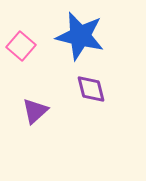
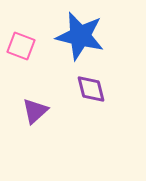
pink square: rotated 20 degrees counterclockwise
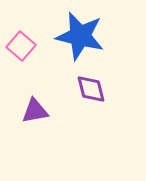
pink square: rotated 20 degrees clockwise
purple triangle: rotated 32 degrees clockwise
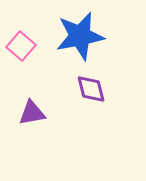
blue star: rotated 24 degrees counterclockwise
purple triangle: moved 3 px left, 2 px down
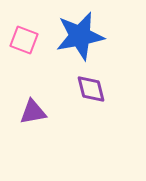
pink square: moved 3 px right, 6 px up; rotated 20 degrees counterclockwise
purple triangle: moved 1 px right, 1 px up
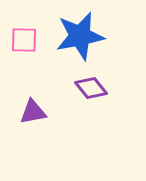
pink square: rotated 20 degrees counterclockwise
purple diamond: moved 1 px up; rotated 24 degrees counterclockwise
